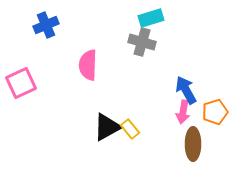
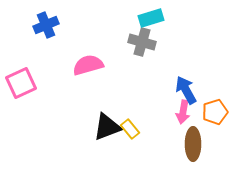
pink semicircle: rotated 72 degrees clockwise
black triangle: rotated 8 degrees clockwise
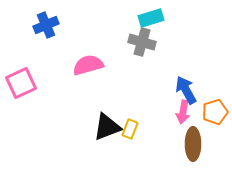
yellow rectangle: rotated 60 degrees clockwise
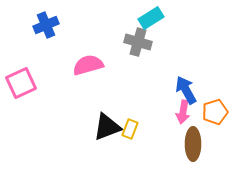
cyan rectangle: rotated 15 degrees counterclockwise
gray cross: moved 4 px left
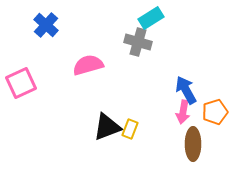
blue cross: rotated 25 degrees counterclockwise
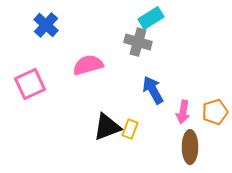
pink square: moved 9 px right, 1 px down
blue arrow: moved 33 px left
brown ellipse: moved 3 px left, 3 px down
